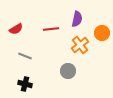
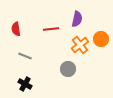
red semicircle: rotated 112 degrees clockwise
orange circle: moved 1 px left, 6 px down
gray circle: moved 2 px up
black cross: rotated 16 degrees clockwise
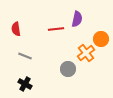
red line: moved 5 px right
orange cross: moved 6 px right, 8 px down
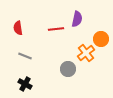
red semicircle: moved 2 px right, 1 px up
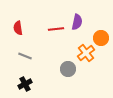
purple semicircle: moved 3 px down
orange circle: moved 1 px up
black cross: rotated 32 degrees clockwise
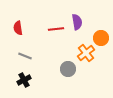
purple semicircle: rotated 21 degrees counterclockwise
black cross: moved 1 px left, 4 px up
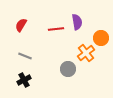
red semicircle: moved 3 px right, 3 px up; rotated 40 degrees clockwise
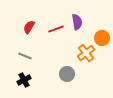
red semicircle: moved 8 px right, 2 px down
red line: rotated 14 degrees counterclockwise
orange circle: moved 1 px right
gray circle: moved 1 px left, 5 px down
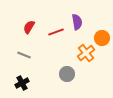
red line: moved 3 px down
gray line: moved 1 px left, 1 px up
black cross: moved 2 px left, 3 px down
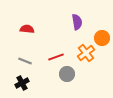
red semicircle: moved 2 px left, 2 px down; rotated 64 degrees clockwise
red line: moved 25 px down
gray line: moved 1 px right, 6 px down
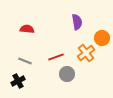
black cross: moved 4 px left, 2 px up
